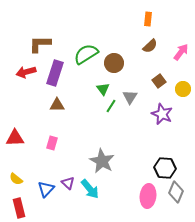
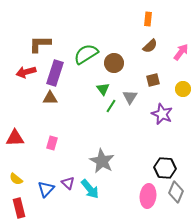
brown square: moved 6 px left, 1 px up; rotated 24 degrees clockwise
brown triangle: moved 7 px left, 7 px up
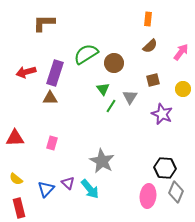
brown L-shape: moved 4 px right, 21 px up
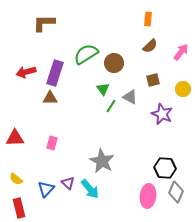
gray triangle: rotated 35 degrees counterclockwise
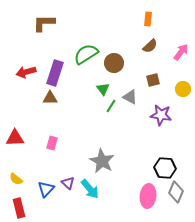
purple star: moved 1 px left, 1 px down; rotated 15 degrees counterclockwise
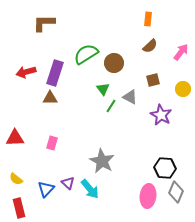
purple star: rotated 20 degrees clockwise
